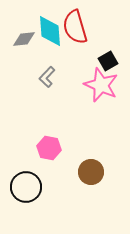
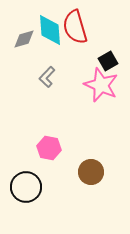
cyan diamond: moved 1 px up
gray diamond: rotated 10 degrees counterclockwise
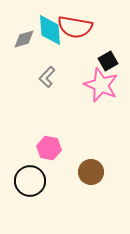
red semicircle: rotated 64 degrees counterclockwise
black circle: moved 4 px right, 6 px up
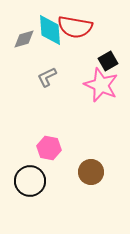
gray L-shape: rotated 20 degrees clockwise
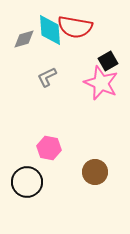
pink star: moved 2 px up
brown circle: moved 4 px right
black circle: moved 3 px left, 1 px down
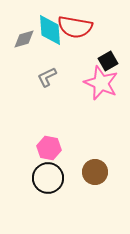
black circle: moved 21 px right, 4 px up
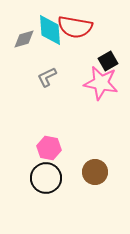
pink star: rotated 12 degrees counterclockwise
black circle: moved 2 px left
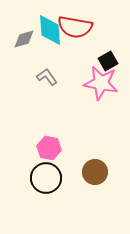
gray L-shape: rotated 80 degrees clockwise
